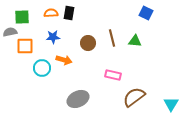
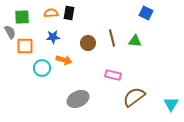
gray semicircle: rotated 72 degrees clockwise
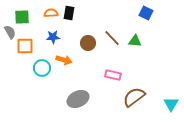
brown line: rotated 30 degrees counterclockwise
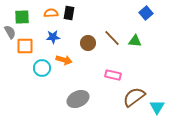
blue square: rotated 24 degrees clockwise
cyan triangle: moved 14 px left, 3 px down
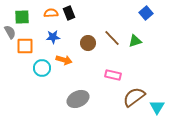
black rectangle: rotated 32 degrees counterclockwise
green triangle: rotated 24 degrees counterclockwise
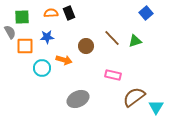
blue star: moved 6 px left
brown circle: moved 2 px left, 3 px down
cyan triangle: moved 1 px left
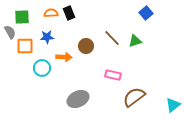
orange arrow: moved 3 px up; rotated 14 degrees counterclockwise
cyan triangle: moved 17 px right, 2 px up; rotated 21 degrees clockwise
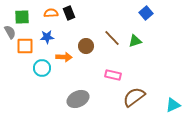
cyan triangle: rotated 14 degrees clockwise
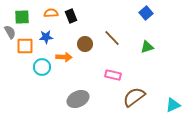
black rectangle: moved 2 px right, 3 px down
blue star: moved 1 px left
green triangle: moved 12 px right, 6 px down
brown circle: moved 1 px left, 2 px up
cyan circle: moved 1 px up
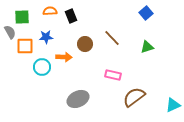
orange semicircle: moved 1 px left, 2 px up
